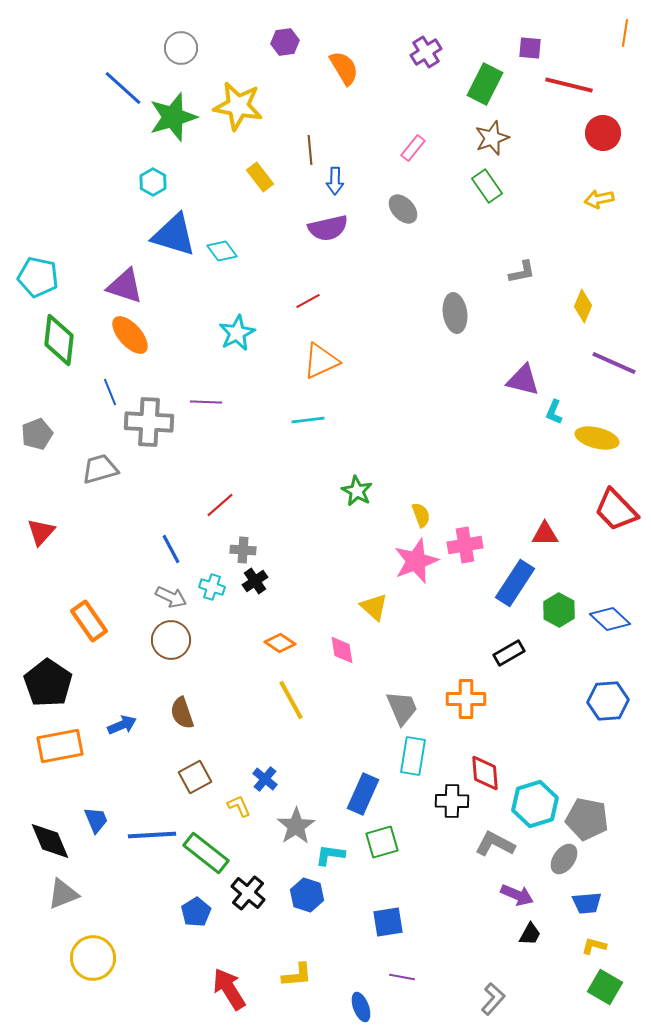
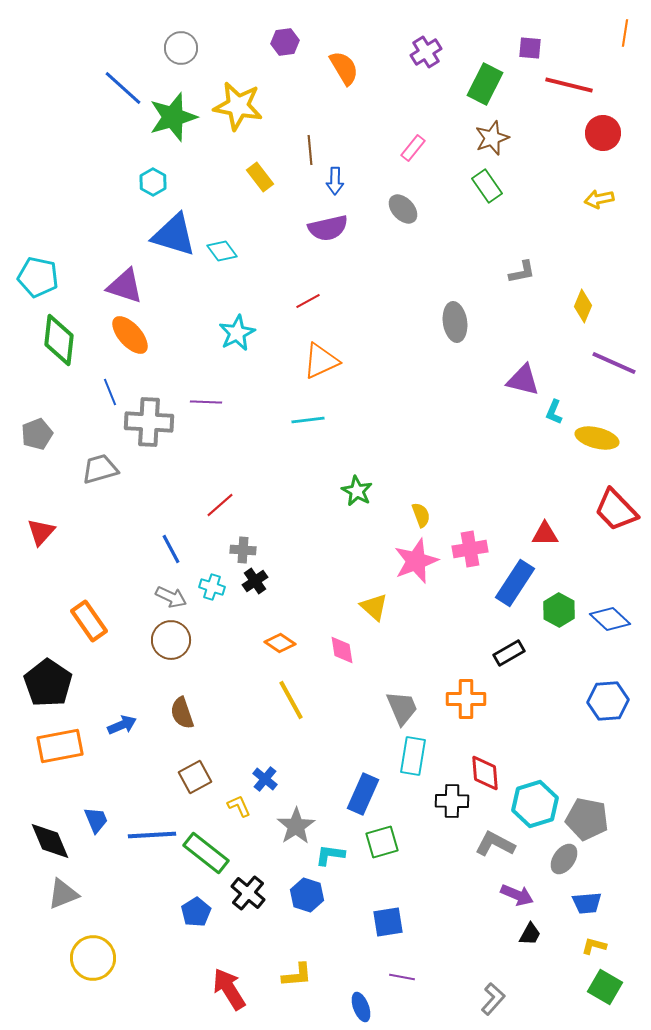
gray ellipse at (455, 313): moved 9 px down
pink cross at (465, 545): moved 5 px right, 4 px down
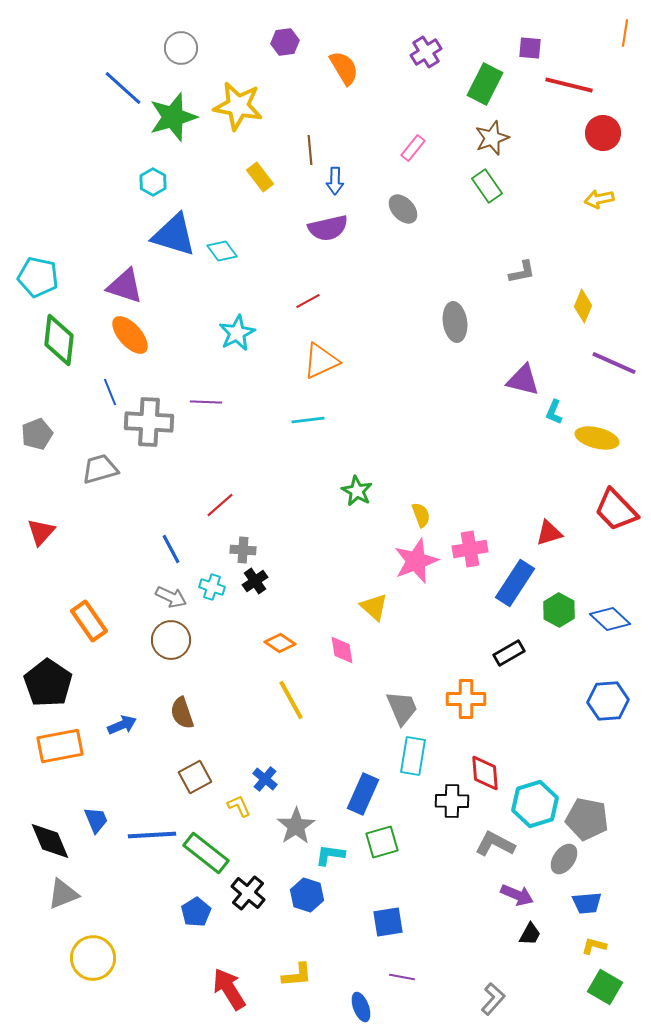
red triangle at (545, 534): moved 4 px right, 1 px up; rotated 16 degrees counterclockwise
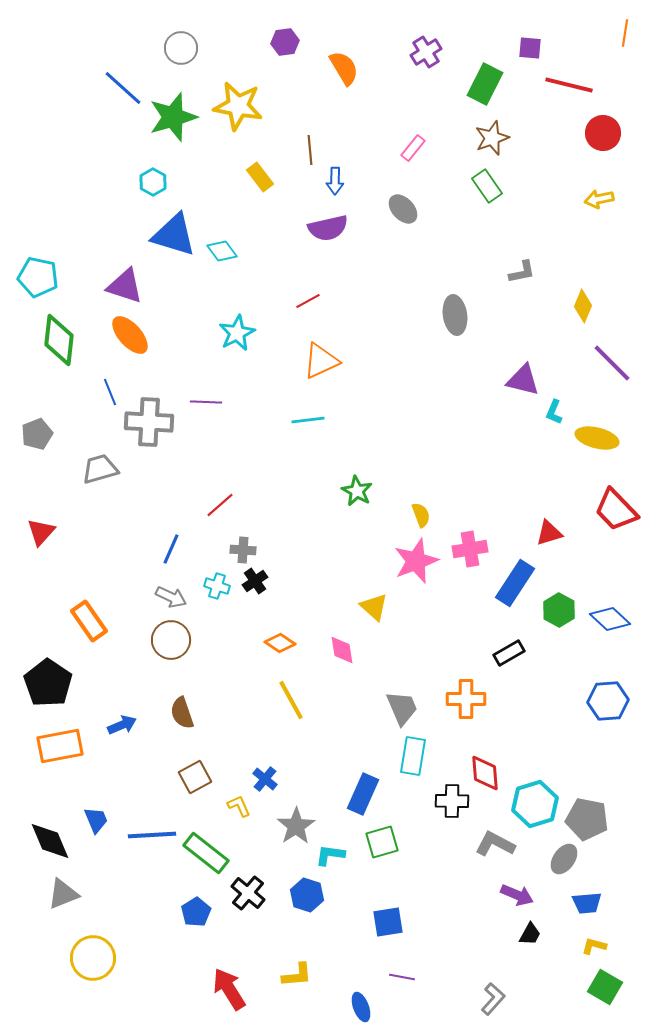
gray ellipse at (455, 322): moved 7 px up
purple line at (614, 363): moved 2 px left; rotated 21 degrees clockwise
blue line at (171, 549): rotated 52 degrees clockwise
cyan cross at (212, 587): moved 5 px right, 1 px up
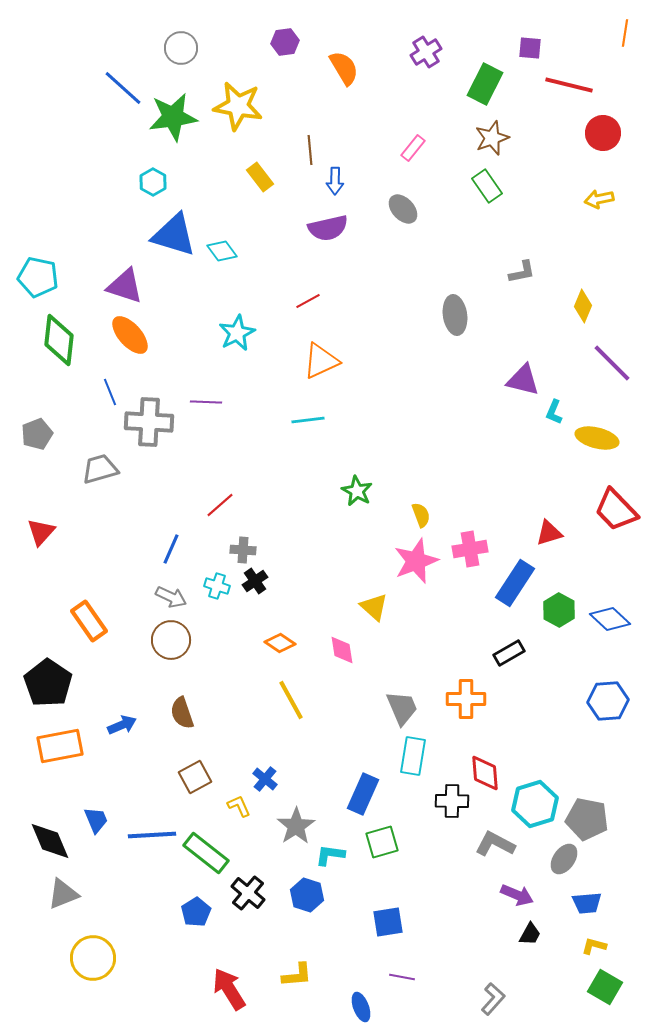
green star at (173, 117): rotated 9 degrees clockwise
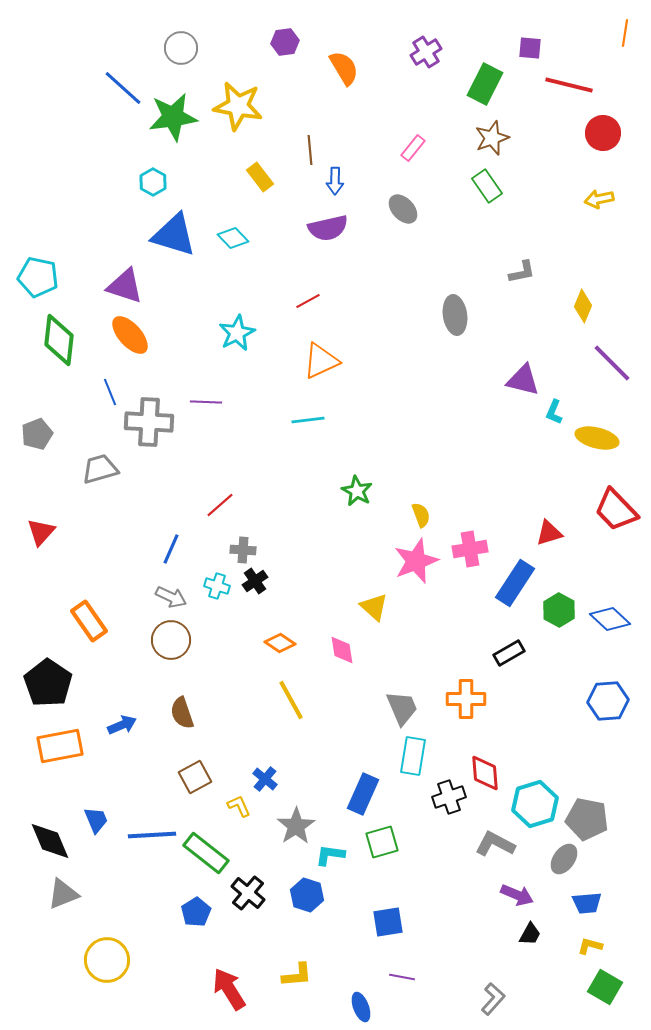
cyan diamond at (222, 251): moved 11 px right, 13 px up; rotated 8 degrees counterclockwise
black cross at (452, 801): moved 3 px left, 4 px up; rotated 20 degrees counterclockwise
yellow L-shape at (594, 946): moved 4 px left
yellow circle at (93, 958): moved 14 px right, 2 px down
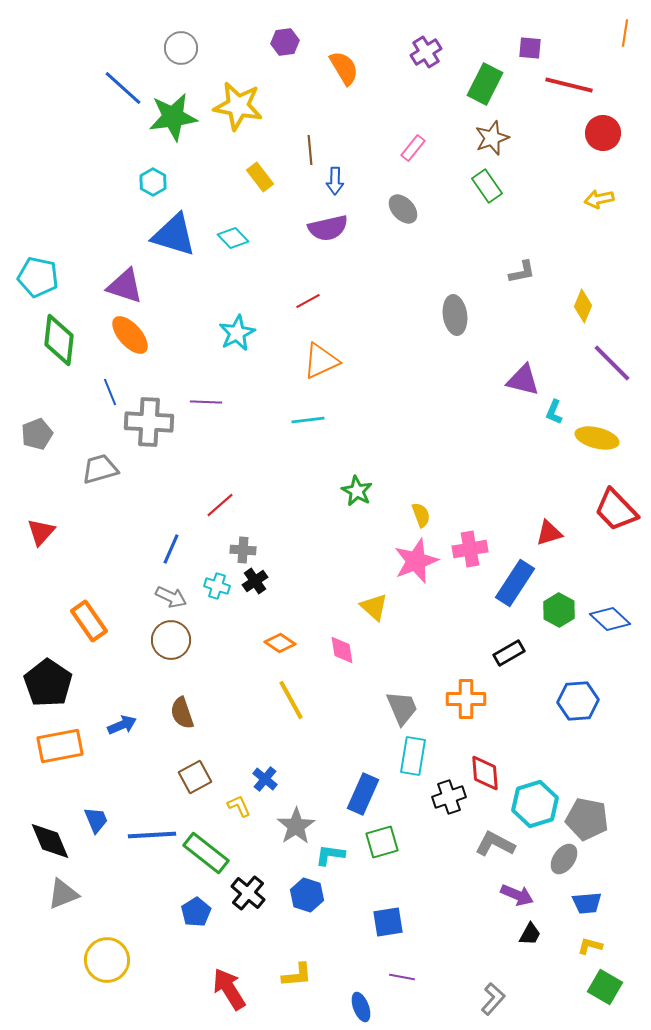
blue hexagon at (608, 701): moved 30 px left
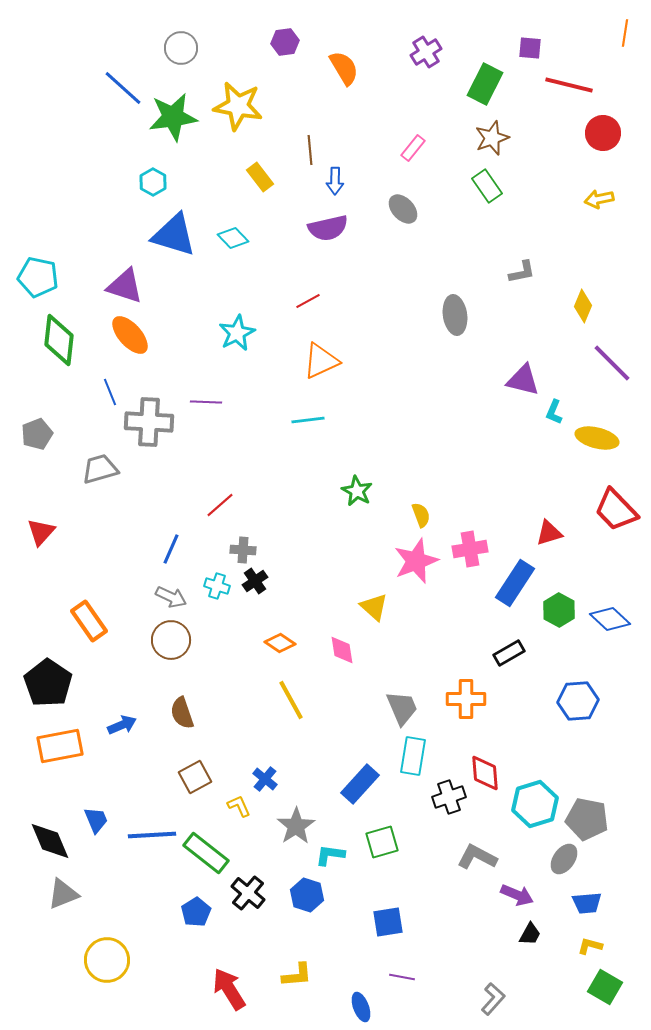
blue rectangle at (363, 794): moved 3 px left, 10 px up; rotated 18 degrees clockwise
gray L-shape at (495, 844): moved 18 px left, 13 px down
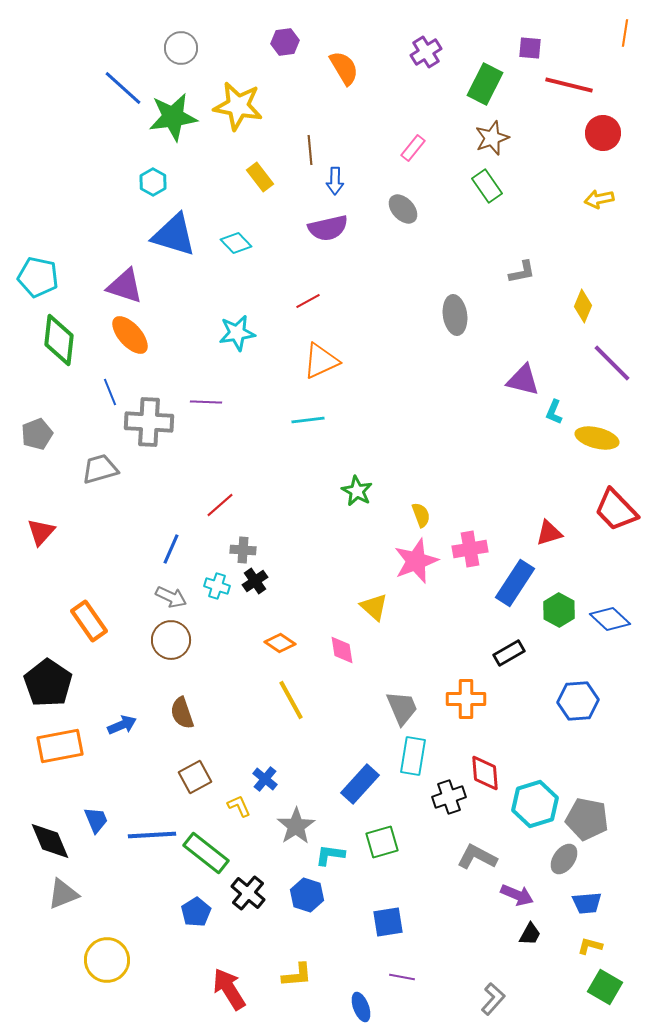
cyan diamond at (233, 238): moved 3 px right, 5 px down
cyan star at (237, 333): rotated 18 degrees clockwise
